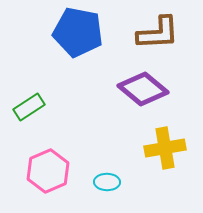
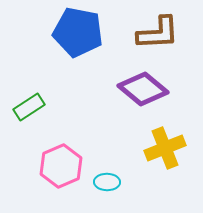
yellow cross: rotated 12 degrees counterclockwise
pink hexagon: moved 13 px right, 5 px up
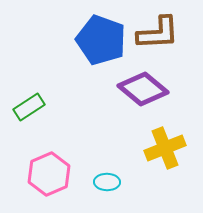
blue pentagon: moved 23 px right, 8 px down; rotated 9 degrees clockwise
pink hexagon: moved 12 px left, 8 px down
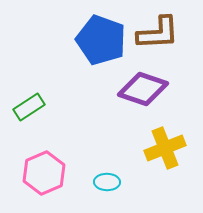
purple diamond: rotated 21 degrees counterclockwise
pink hexagon: moved 5 px left, 1 px up
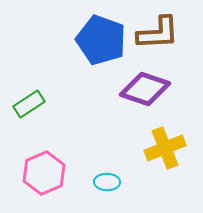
purple diamond: moved 2 px right
green rectangle: moved 3 px up
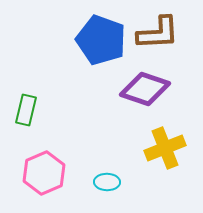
green rectangle: moved 3 px left, 6 px down; rotated 44 degrees counterclockwise
